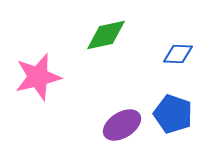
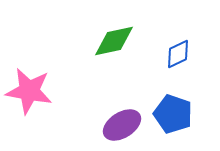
green diamond: moved 8 px right, 6 px down
blue diamond: rotated 28 degrees counterclockwise
pink star: moved 9 px left, 14 px down; rotated 24 degrees clockwise
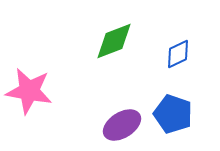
green diamond: rotated 9 degrees counterclockwise
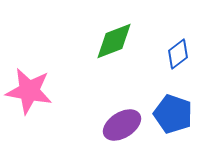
blue diamond: rotated 12 degrees counterclockwise
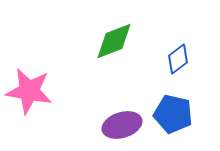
blue diamond: moved 5 px down
blue pentagon: rotated 6 degrees counterclockwise
purple ellipse: rotated 15 degrees clockwise
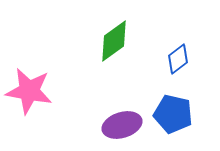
green diamond: rotated 15 degrees counterclockwise
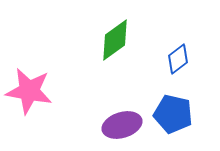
green diamond: moved 1 px right, 1 px up
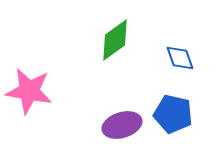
blue diamond: moved 2 px right, 1 px up; rotated 72 degrees counterclockwise
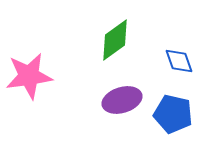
blue diamond: moved 1 px left, 3 px down
pink star: moved 15 px up; rotated 18 degrees counterclockwise
purple ellipse: moved 25 px up
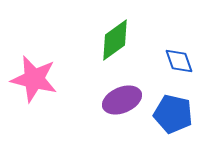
pink star: moved 5 px right, 3 px down; rotated 21 degrees clockwise
purple ellipse: rotated 6 degrees counterclockwise
